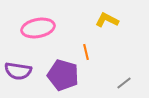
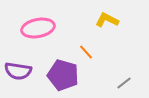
orange line: rotated 28 degrees counterclockwise
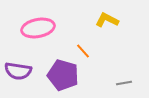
orange line: moved 3 px left, 1 px up
gray line: rotated 28 degrees clockwise
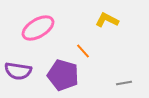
pink ellipse: rotated 20 degrees counterclockwise
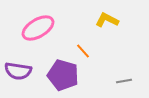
gray line: moved 2 px up
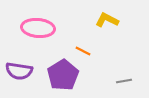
pink ellipse: rotated 36 degrees clockwise
orange line: rotated 21 degrees counterclockwise
purple semicircle: moved 1 px right
purple pentagon: rotated 24 degrees clockwise
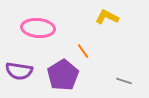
yellow L-shape: moved 3 px up
orange line: rotated 28 degrees clockwise
gray line: rotated 28 degrees clockwise
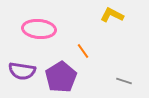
yellow L-shape: moved 5 px right, 2 px up
pink ellipse: moved 1 px right, 1 px down
purple semicircle: moved 3 px right
purple pentagon: moved 2 px left, 2 px down
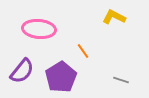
yellow L-shape: moved 2 px right, 2 px down
purple semicircle: rotated 60 degrees counterclockwise
gray line: moved 3 px left, 1 px up
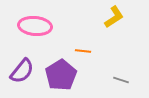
yellow L-shape: rotated 120 degrees clockwise
pink ellipse: moved 4 px left, 3 px up
orange line: rotated 49 degrees counterclockwise
purple pentagon: moved 2 px up
